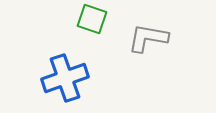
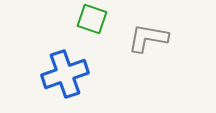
blue cross: moved 4 px up
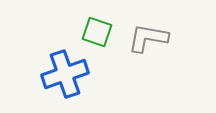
green square: moved 5 px right, 13 px down
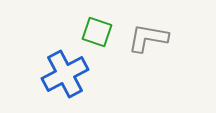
blue cross: rotated 9 degrees counterclockwise
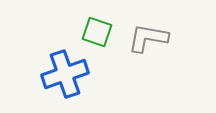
blue cross: rotated 9 degrees clockwise
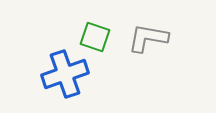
green square: moved 2 px left, 5 px down
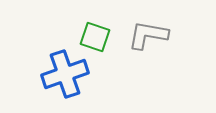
gray L-shape: moved 3 px up
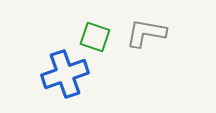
gray L-shape: moved 2 px left, 2 px up
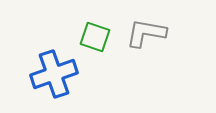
blue cross: moved 11 px left
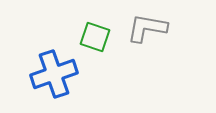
gray L-shape: moved 1 px right, 5 px up
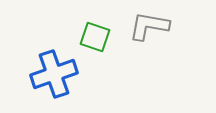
gray L-shape: moved 2 px right, 2 px up
